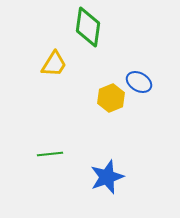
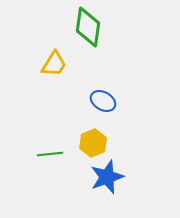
blue ellipse: moved 36 px left, 19 px down
yellow hexagon: moved 18 px left, 45 px down
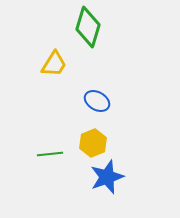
green diamond: rotated 9 degrees clockwise
blue ellipse: moved 6 px left
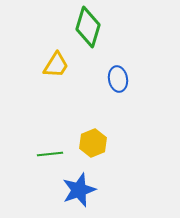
yellow trapezoid: moved 2 px right, 1 px down
blue ellipse: moved 21 px right, 22 px up; rotated 50 degrees clockwise
blue star: moved 28 px left, 13 px down
